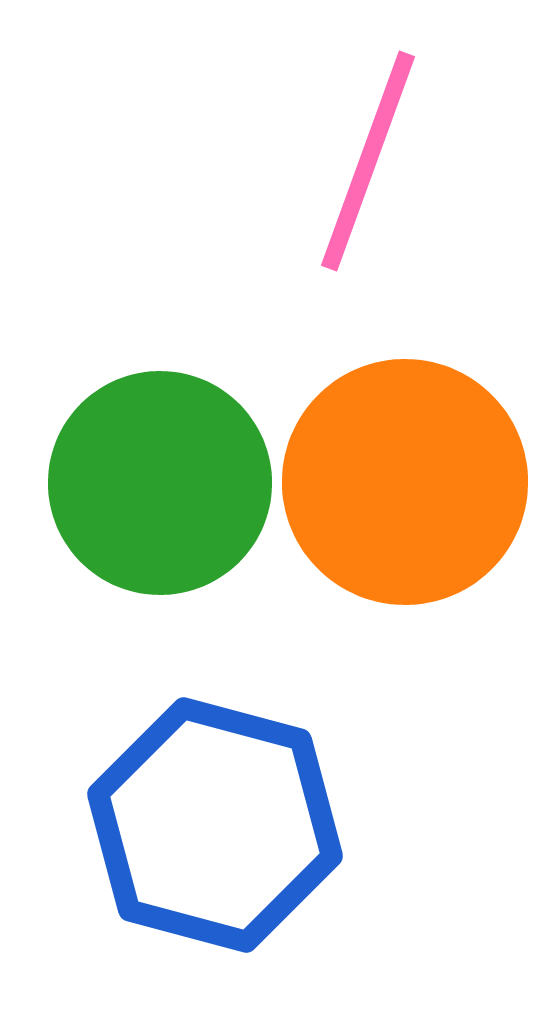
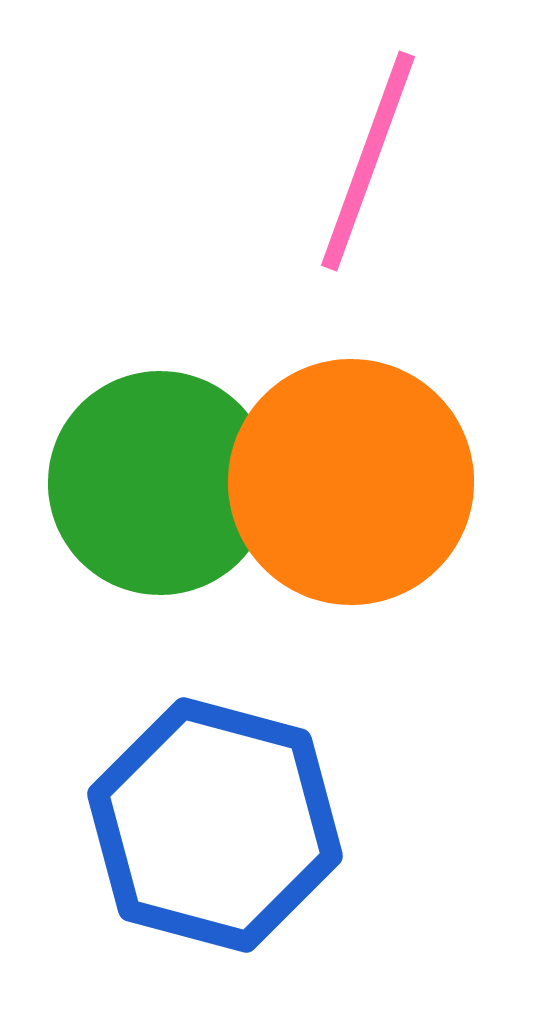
orange circle: moved 54 px left
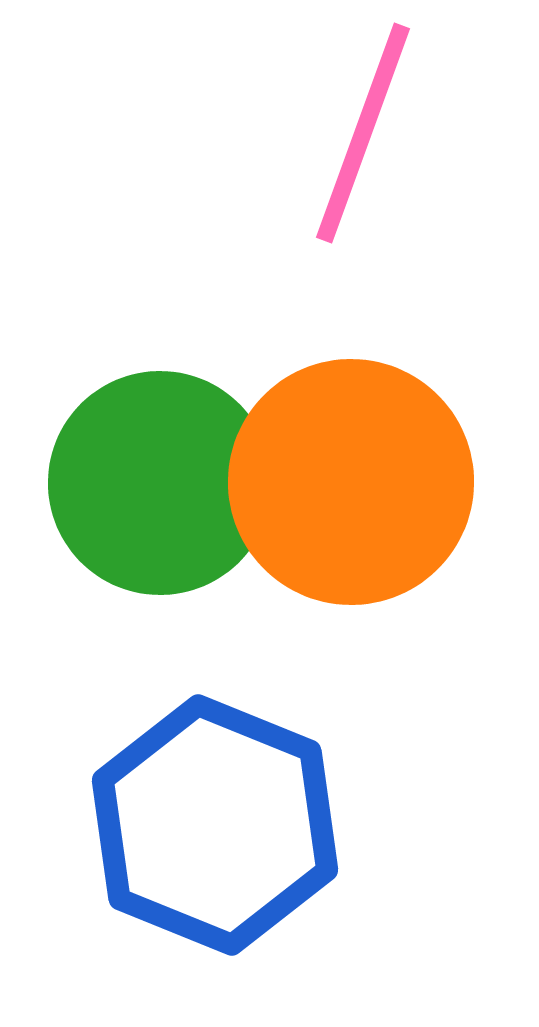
pink line: moved 5 px left, 28 px up
blue hexagon: rotated 7 degrees clockwise
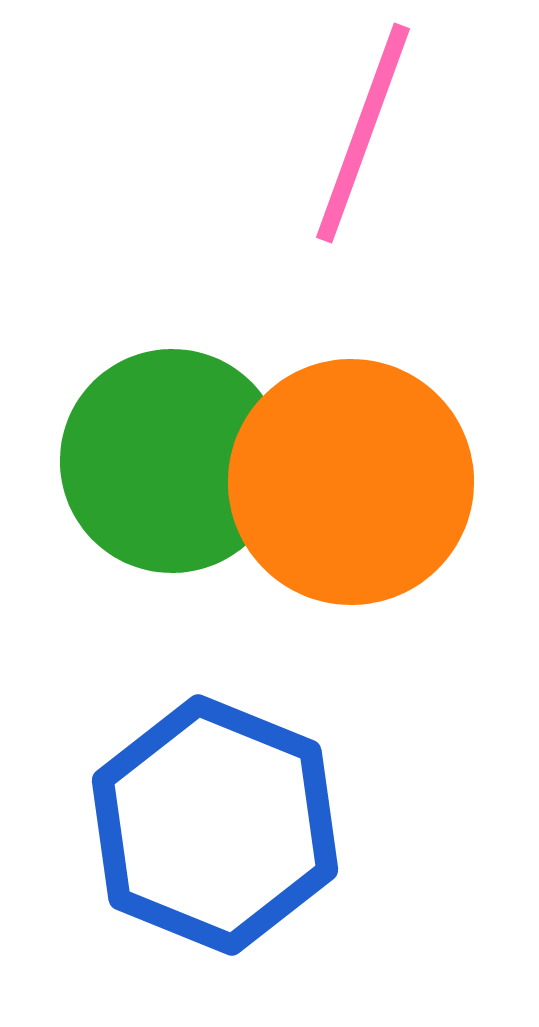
green circle: moved 12 px right, 22 px up
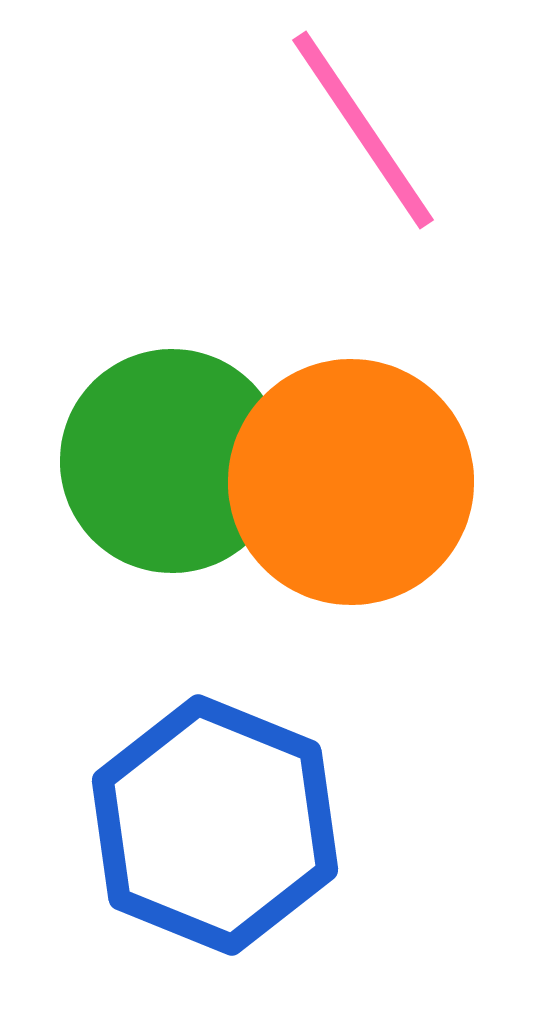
pink line: moved 3 px up; rotated 54 degrees counterclockwise
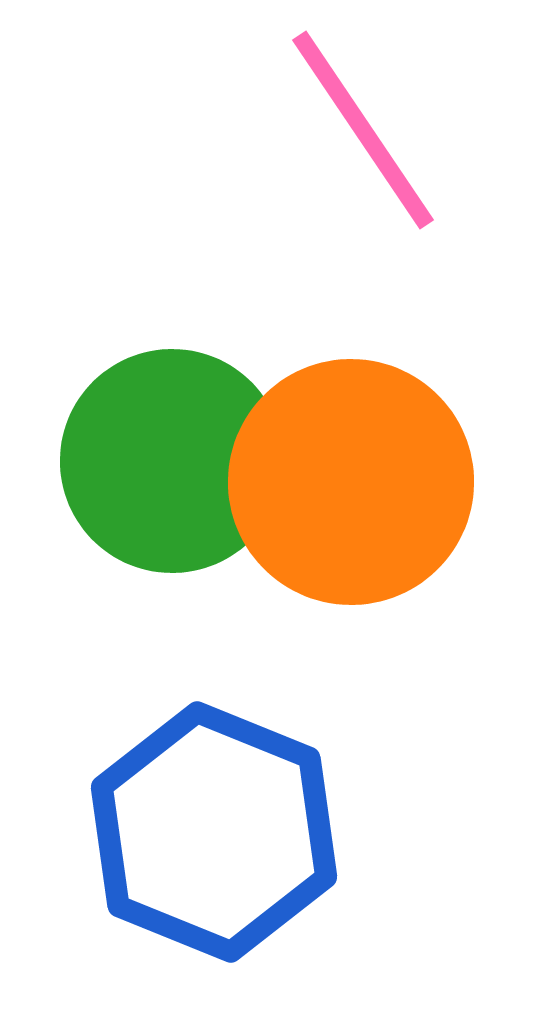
blue hexagon: moved 1 px left, 7 px down
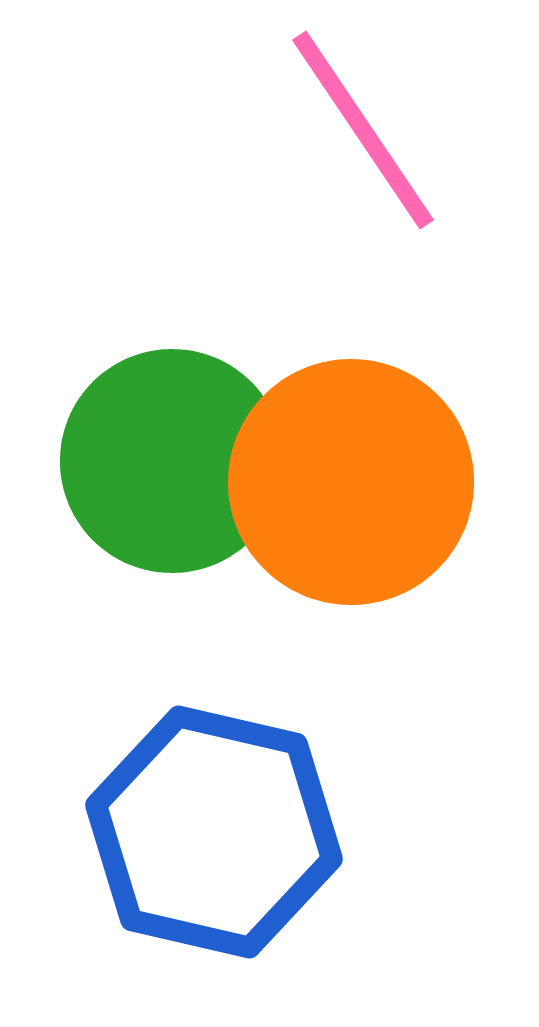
blue hexagon: rotated 9 degrees counterclockwise
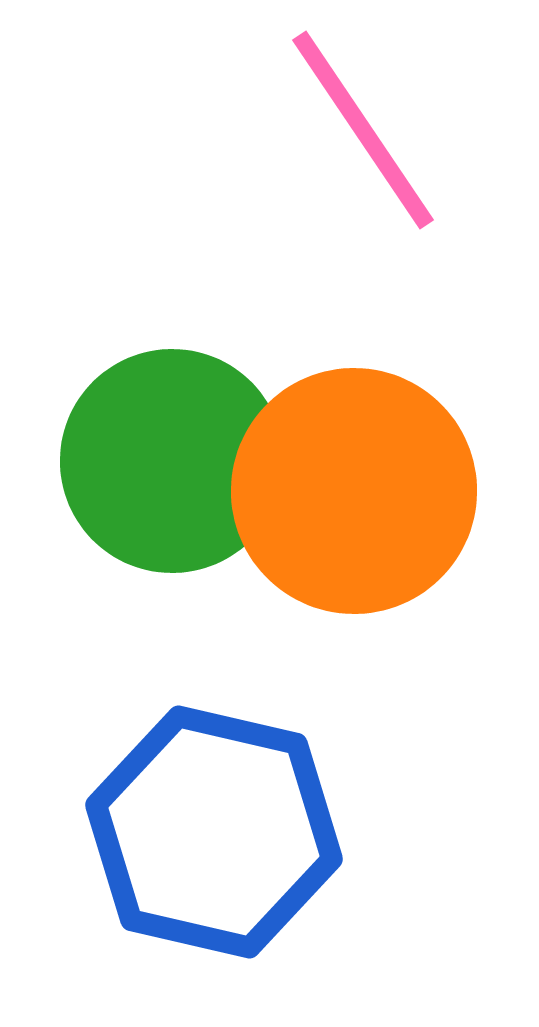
orange circle: moved 3 px right, 9 px down
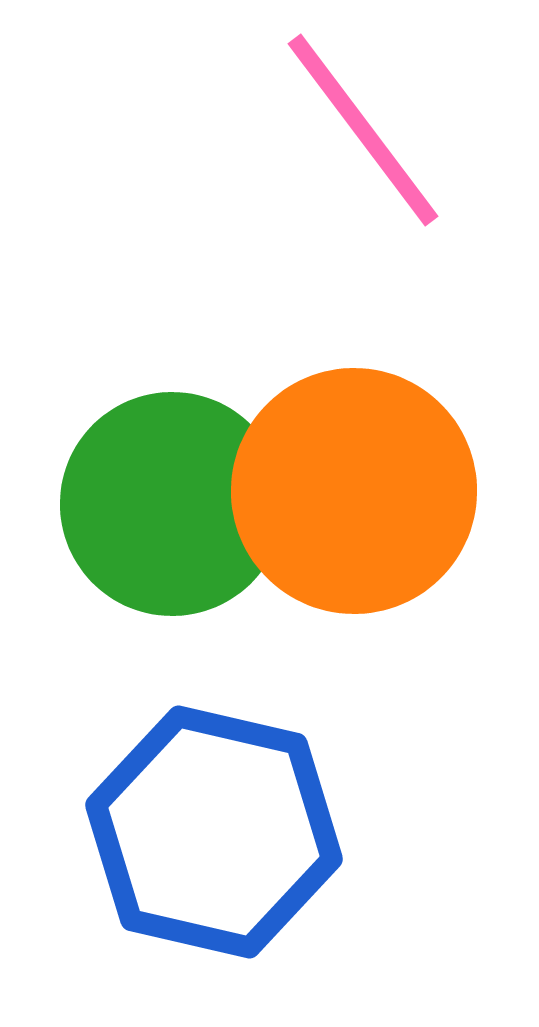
pink line: rotated 3 degrees counterclockwise
green circle: moved 43 px down
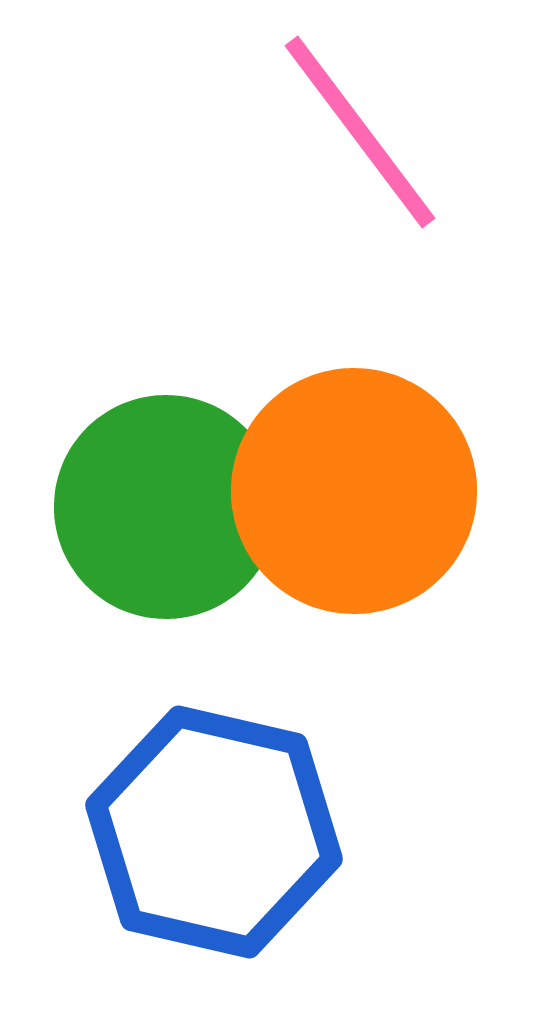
pink line: moved 3 px left, 2 px down
green circle: moved 6 px left, 3 px down
